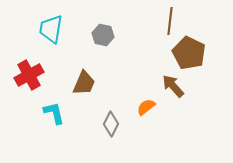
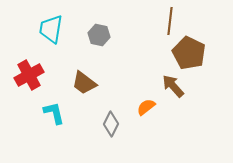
gray hexagon: moved 4 px left
brown trapezoid: rotated 104 degrees clockwise
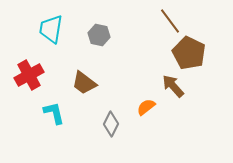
brown line: rotated 44 degrees counterclockwise
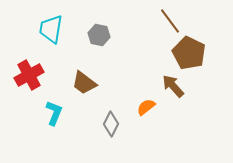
cyan L-shape: rotated 35 degrees clockwise
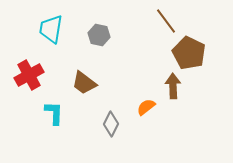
brown line: moved 4 px left
brown arrow: rotated 40 degrees clockwise
cyan L-shape: rotated 20 degrees counterclockwise
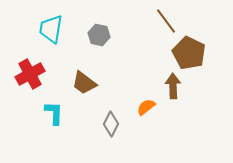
red cross: moved 1 px right, 1 px up
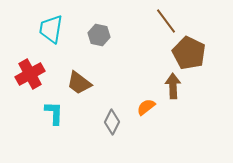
brown trapezoid: moved 5 px left
gray diamond: moved 1 px right, 2 px up
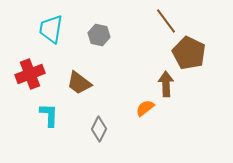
red cross: rotated 8 degrees clockwise
brown arrow: moved 7 px left, 2 px up
orange semicircle: moved 1 px left, 1 px down
cyan L-shape: moved 5 px left, 2 px down
gray diamond: moved 13 px left, 7 px down
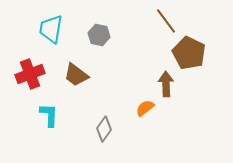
brown trapezoid: moved 3 px left, 8 px up
gray diamond: moved 5 px right; rotated 10 degrees clockwise
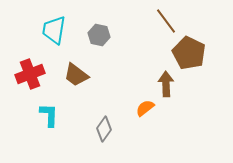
cyan trapezoid: moved 3 px right, 1 px down
